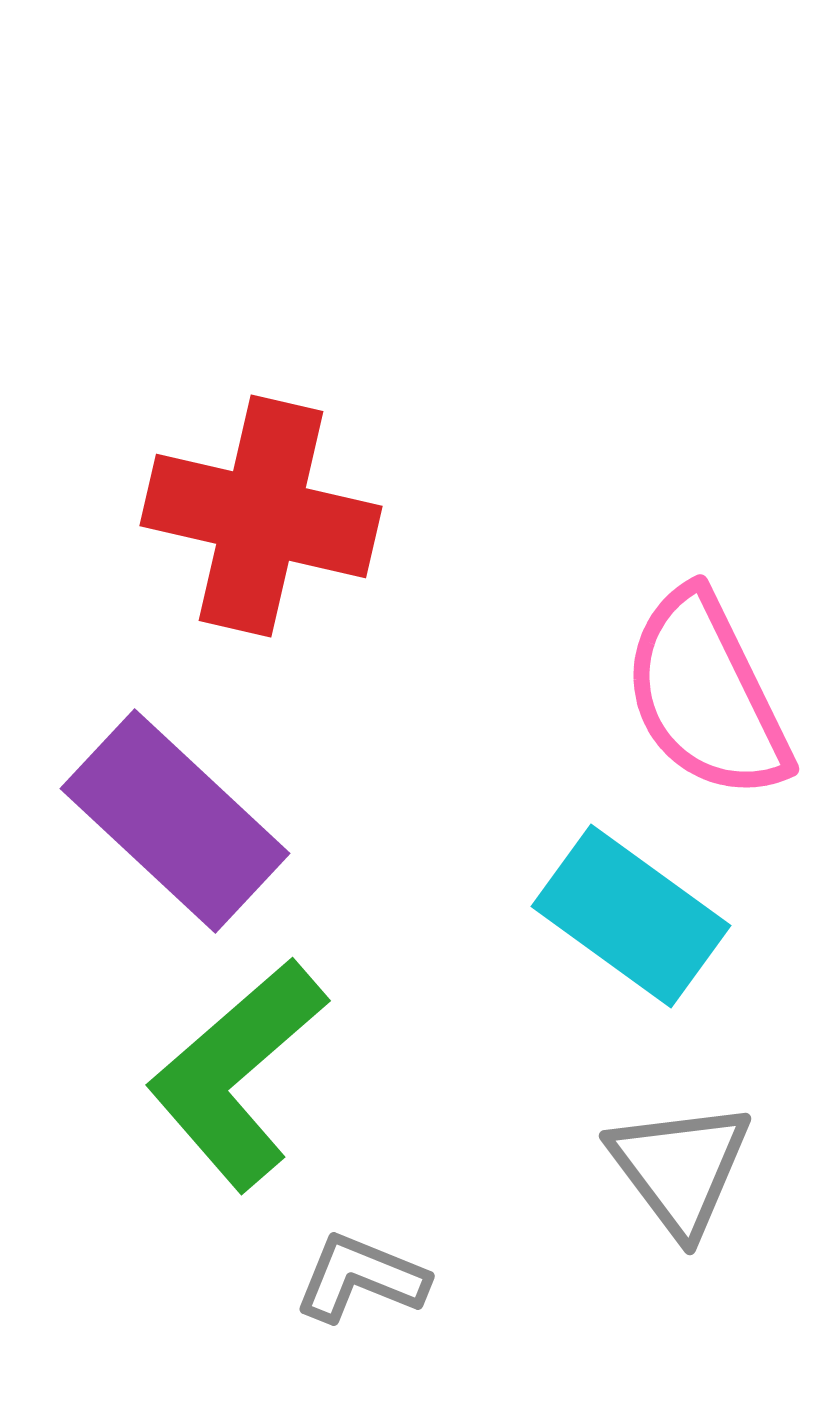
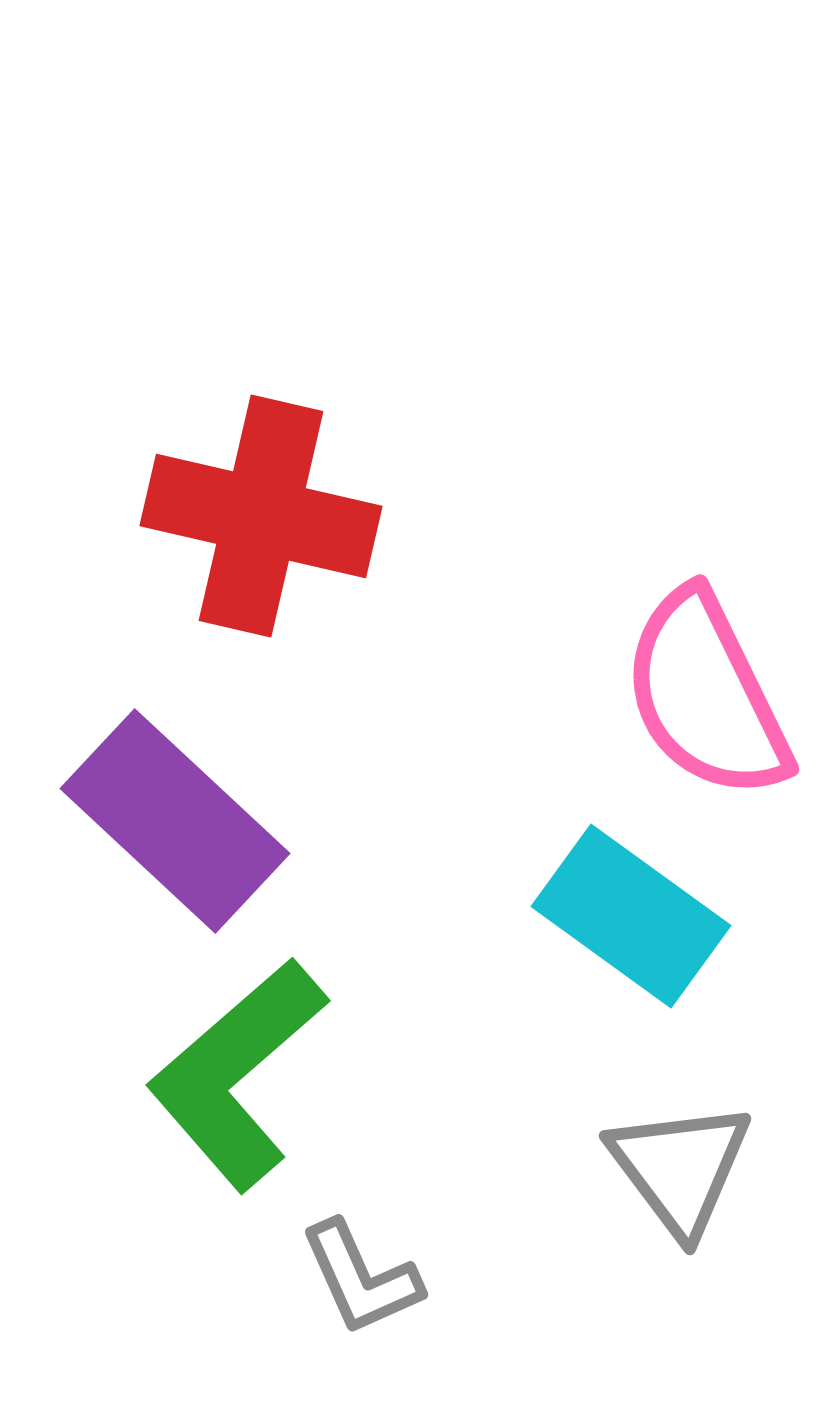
gray L-shape: rotated 136 degrees counterclockwise
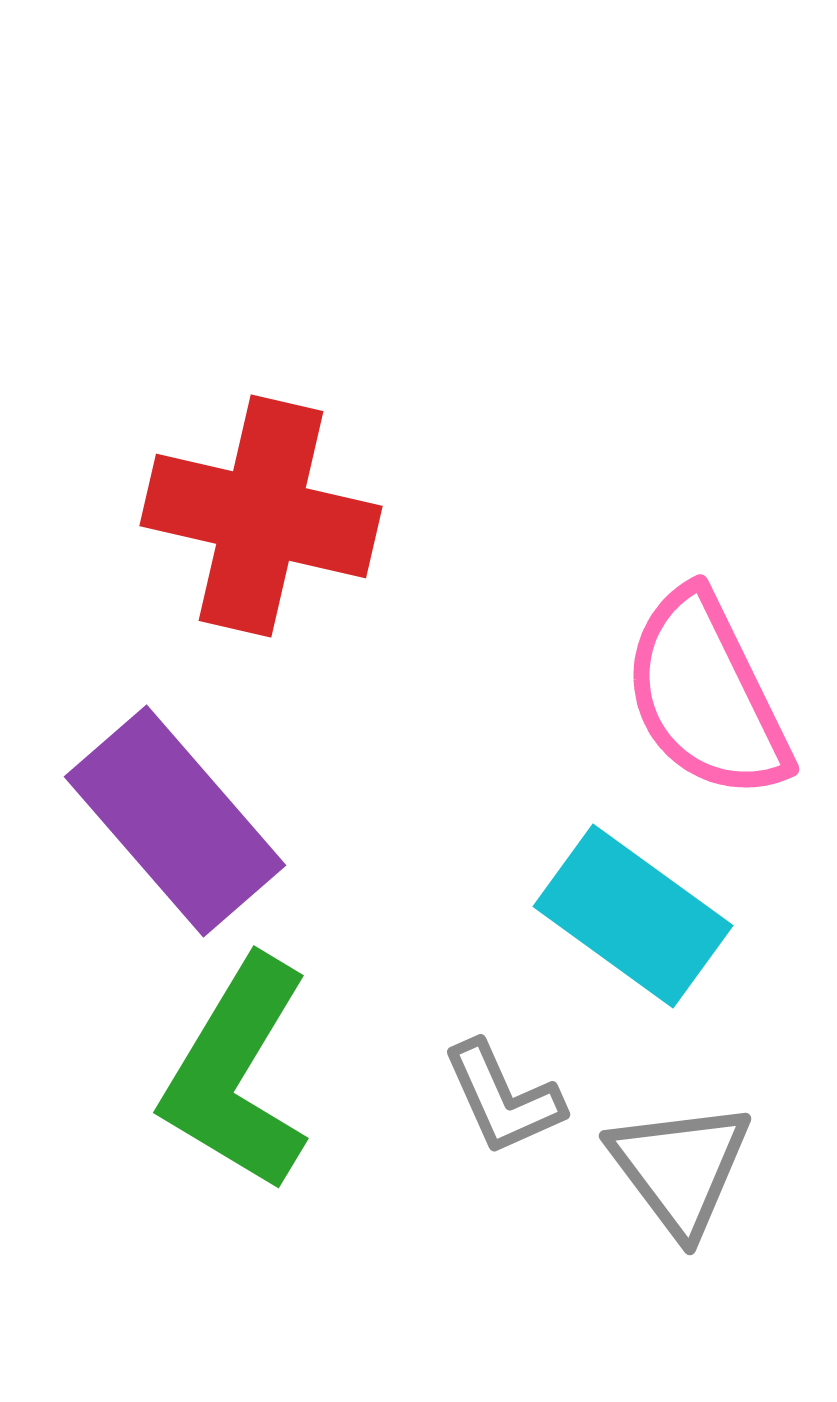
purple rectangle: rotated 6 degrees clockwise
cyan rectangle: moved 2 px right
green L-shape: rotated 18 degrees counterclockwise
gray L-shape: moved 142 px right, 180 px up
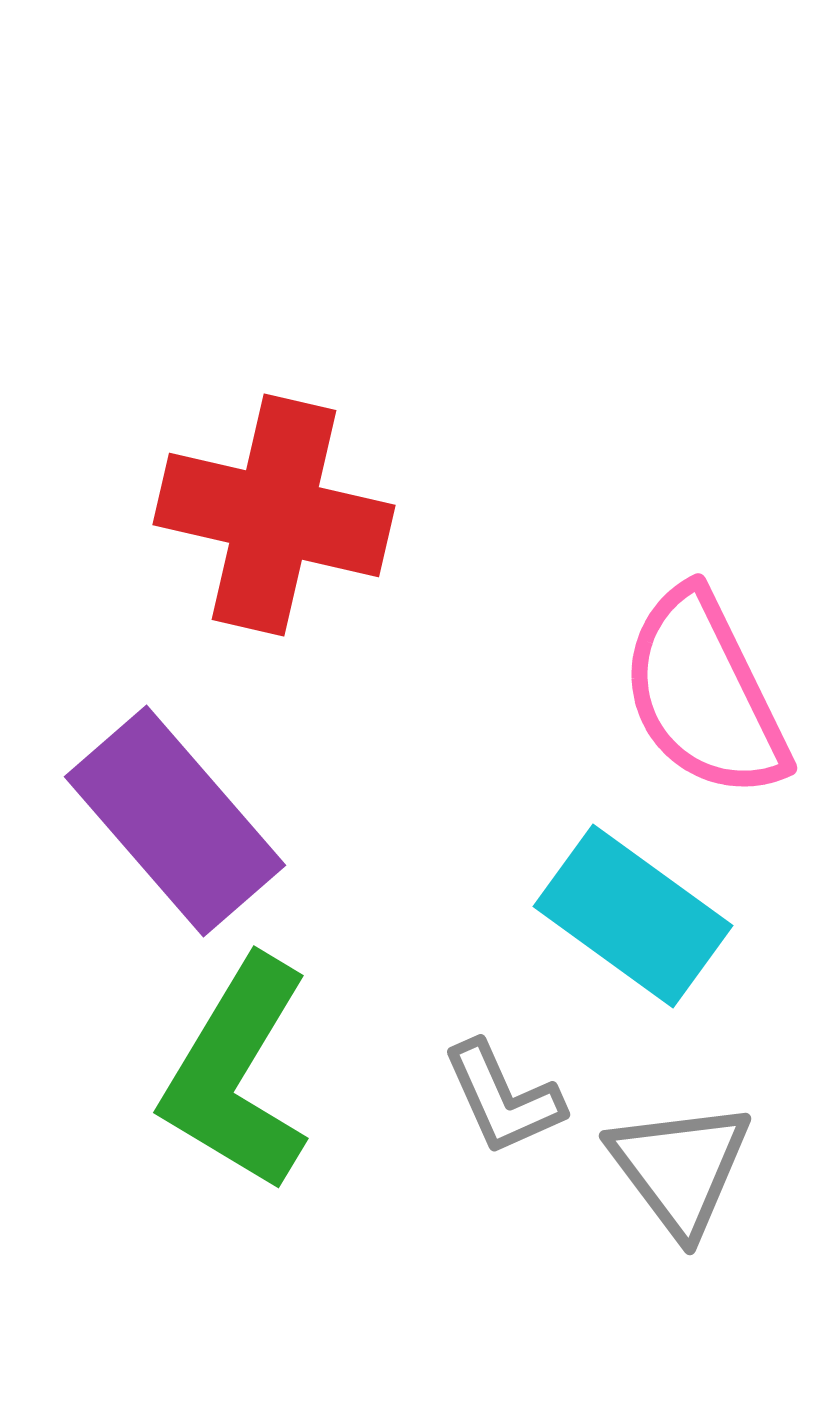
red cross: moved 13 px right, 1 px up
pink semicircle: moved 2 px left, 1 px up
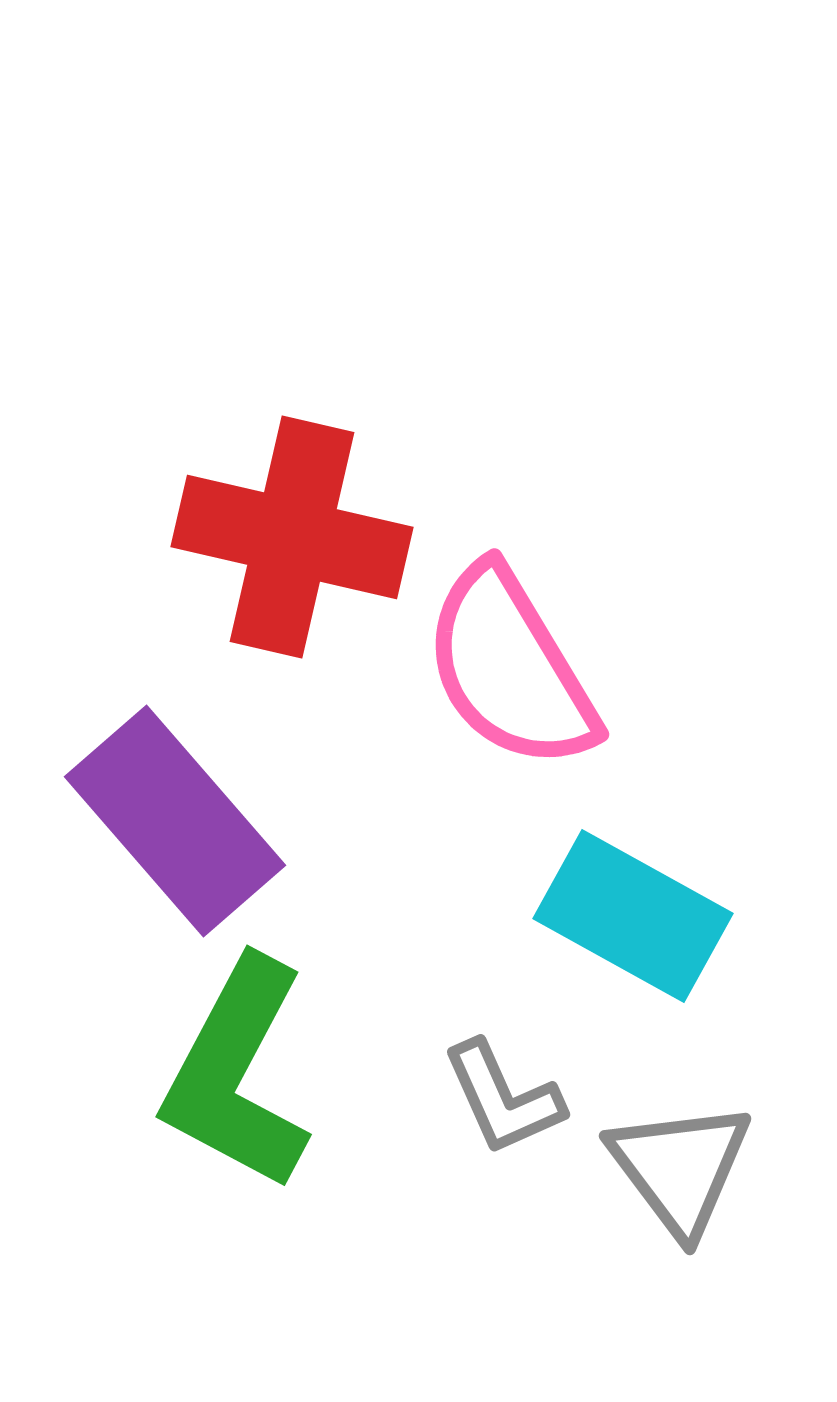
red cross: moved 18 px right, 22 px down
pink semicircle: moved 194 px left, 26 px up; rotated 5 degrees counterclockwise
cyan rectangle: rotated 7 degrees counterclockwise
green L-shape: rotated 3 degrees counterclockwise
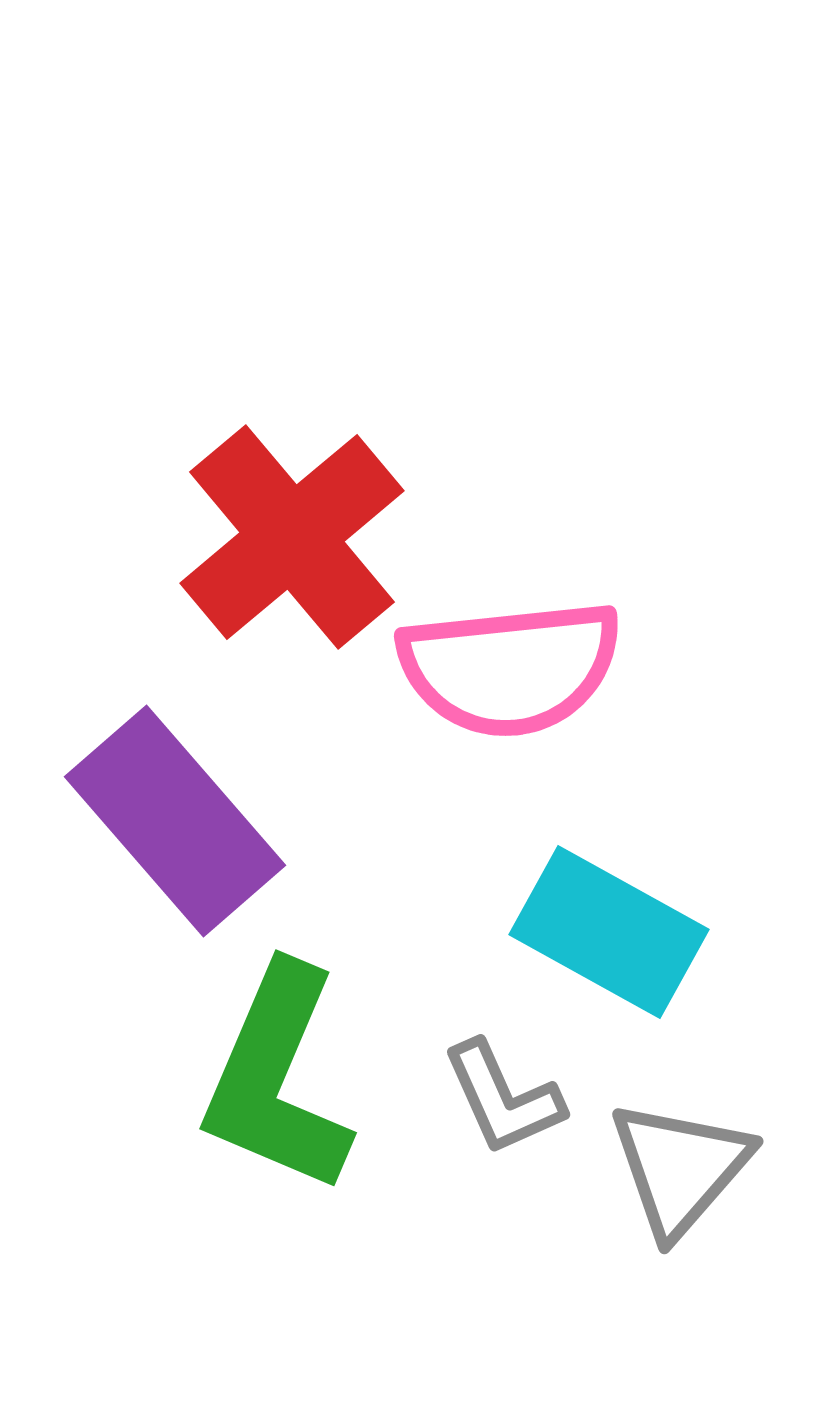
red cross: rotated 37 degrees clockwise
pink semicircle: rotated 65 degrees counterclockwise
cyan rectangle: moved 24 px left, 16 px down
green L-shape: moved 40 px right, 5 px down; rotated 5 degrees counterclockwise
gray triangle: rotated 18 degrees clockwise
